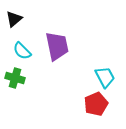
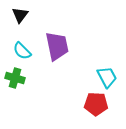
black triangle: moved 6 px right, 4 px up; rotated 12 degrees counterclockwise
cyan trapezoid: moved 2 px right
red pentagon: rotated 25 degrees clockwise
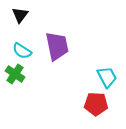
cyan semicircle: rotated 12 degrees counterclockwise
green cross: moved 4 px up; rotated 18 degrees clockwise
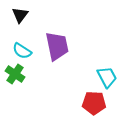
red pentagon: moved 2 px left, 1 px up
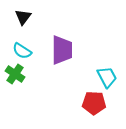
black triangle: moved 3 px right, 2 px down
purple trapezoid: moved 5 px right, 4 px down; rotated 12 degrees clockwise
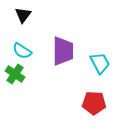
black triangle: moved 2 px up
purple trapezoid: moved 1 px right, 1 px down
cyan trapezoid: moved 7 px left, 14 px up
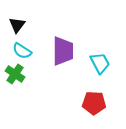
black triangle: moved 6 px left, 10 px down
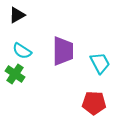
black triangle: moved 10 px up; rotated 24 degrees clockwise
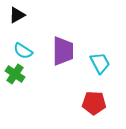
cyan semicircle: moved 1 px right
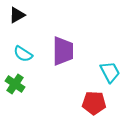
cyan semicircle: moved 3 px down
cyan trapezoid: moved 10 px right, 9 px down
green cross: moved 10 px down
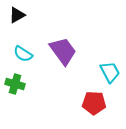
purple trapezoid: rotated 36 degrees counterclockwise
green cross: rotated 18 degrees counterclockwise
